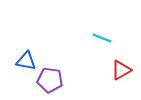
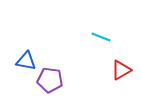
cyan line: moved 1 px left, 1 px up
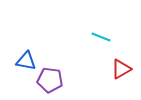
red triangle: moved 1 px up
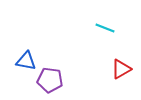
cyan line: moved 4 px right, 9 px up
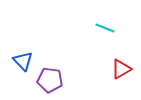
blue triangle: moved 3 px left; rotated 35 degrees clockwise
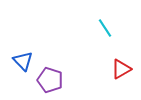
cyan line: rotated 36 degrees clockwise
purple pentagon: rotated 10 degrees clockwise
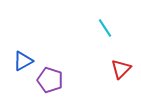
blue triangle: rotated 45 degrees clockwise
red triangle: rotated 15 degrees counterclockwise
